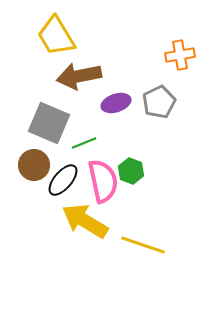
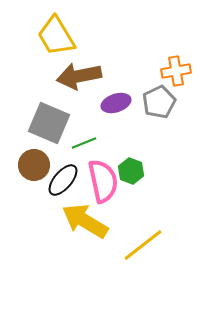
orange cross: moved 4 px left, 16 px down
yellow line: rotated 57 degrees counterclockwise
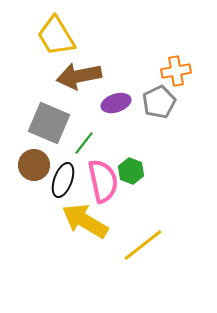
green line: rotated 30 degrees counterclockwise
black ellipse: rotated 20 degrees counterclockwise
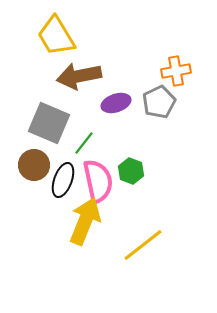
pink semicircle: moved 5 px left
yellow arrow: rotated 81 degrees clockwise
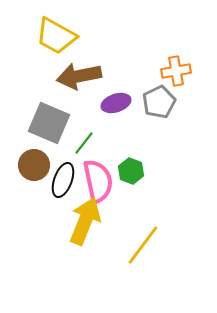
yellow trapezoid: rotated 30 degrees counterclockwise
yellow line: rotated 15 degrees counterclockwise
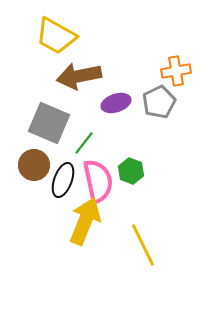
yellow line: rotated 63 degrees counterclockwise
